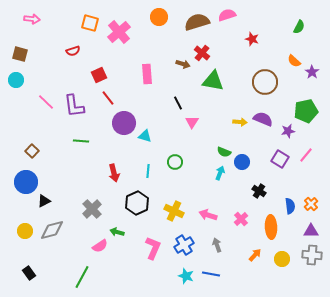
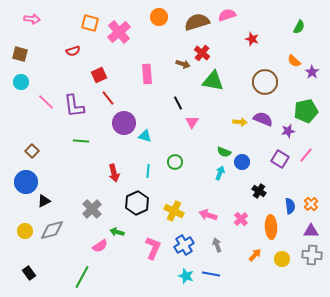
cyan circle at (16, 80): moved 5 px right, 2 px down
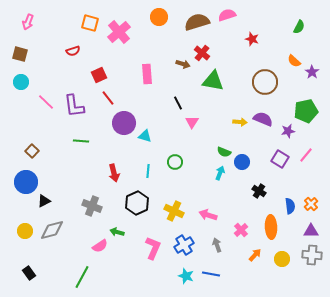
pink arrow at (32, 19): moved 4 px left, 3 px down; rotated 105 degrees clockwise
gray cross at (92, 209): moved 3 px up; rotated 24 degrees counterclockwise
pink cross at (241, 219): moved 11 px down
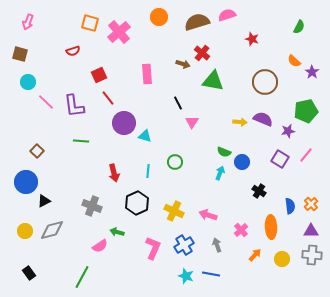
cyan circle at (21, 82): moved 7 px right
brown square at (32, 151): moved 5 px right
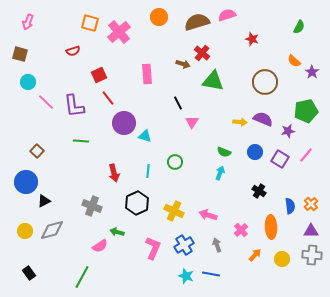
blue circle at (242, 162): moved 13 px right, 10 px up
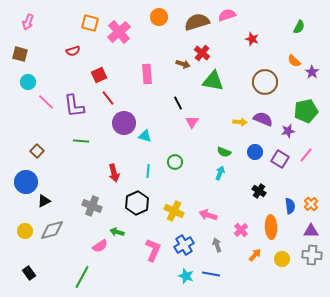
pink L-shape at (153, 248): moved 2 px down
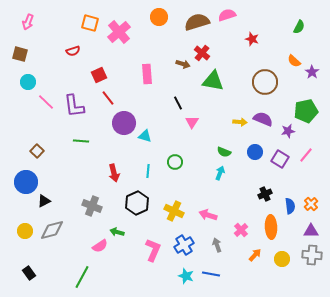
black cross at (259, 191): moved 6 px right, 3 px down; rotated 32 degrees clockwise
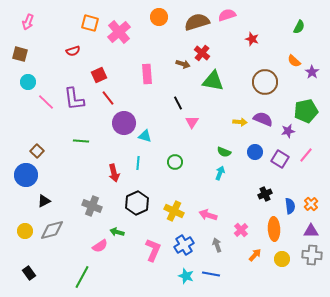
purple L-shape at (74, 106): moved 7 px up
cyan line at (148, 171): moved 10 px left, 8 px up
blue circle at (26, 182): moved 7 px up
orange ellipse at (271, 227): moved 3 px right, 2 px down
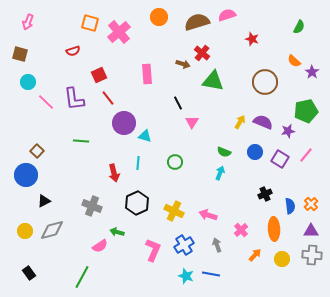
purple semicircle at (263, 119): moved 3 px down
yellow arrow at (240, 122): rotated 64 degrees counterclockwise
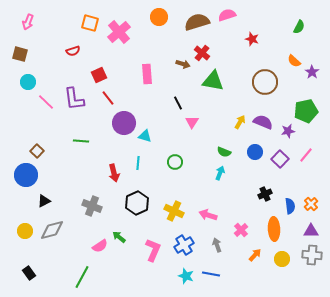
purple square at (280, 159): rotated 12 degrees clockwise
green arrow at (117, 232): moved 2 px right, 5 px down; rotated 24 degrees clockwise
